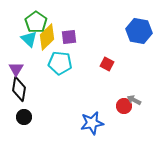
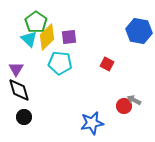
black diamond: moved 1 px down; rotated 25 degrees counterclockwise
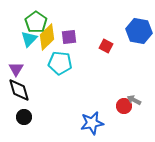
cyan triangle: rotated 30 degrees clockwise
red square: moved 1 px left, 18 px up
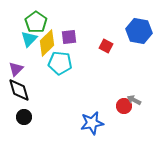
yellow diamond: moved 6 px down
purple triangle: rotated 14 degrees clockwise
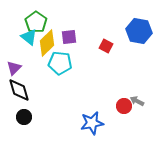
cyan triangle: moved 2 px up; rotated 36 degrees counterclockwise
purple triangle: moved 2 px left, 1 px up
gray arrow: moved 3 px right, 1 px down
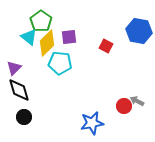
green pentagon: moved 5 px right, 1 px up
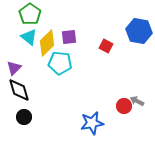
green pentagon: moved 11 px left, 7 px up
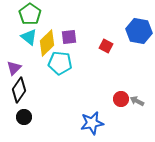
black diamond: rotated 50 degrees clockwise
red circle: moved 3 px left, 7 px up
